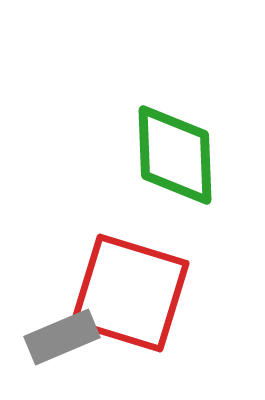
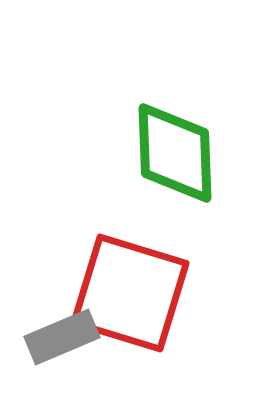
green diamond: moved 2 px up
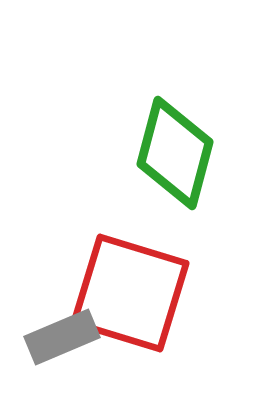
green diamond: rotated 17 degrees clockwise
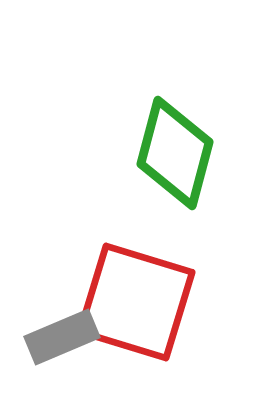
red square: moved 6 px right, 9 px down
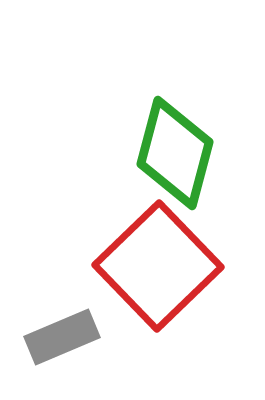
red square: moved 22 px right, 36 px up; rotated 29 degrees clockwise
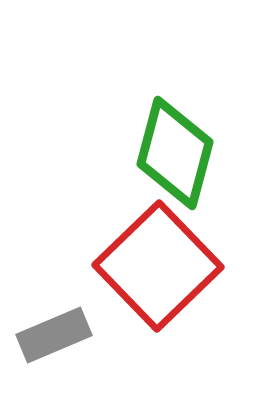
gray rectangle: moved 8 px left, 2 px up
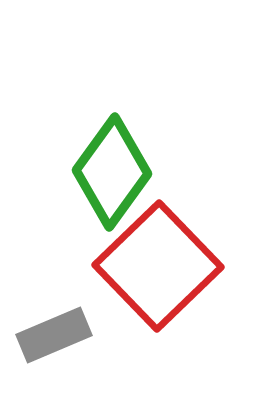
green diamond: moved 63 px left, 19 px down; rotated 21 degrees clockwise
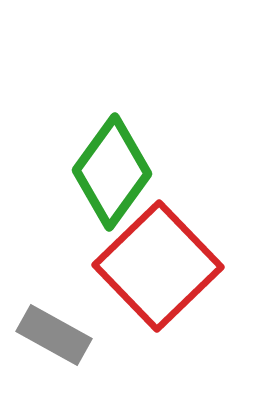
gray rectangle: rotated 52 degrees clockwise
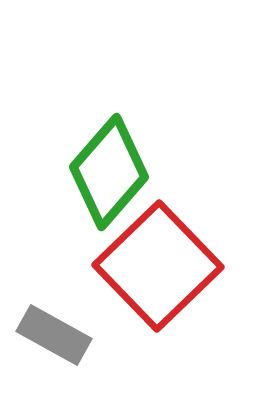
green diamond: moved 3 px left; rotated 5 degrees clockwise
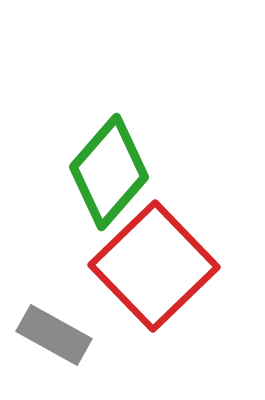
red square: moved 4 px left
